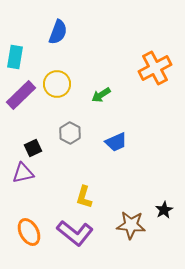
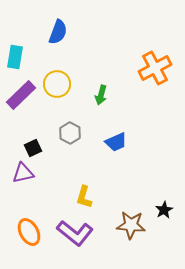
green arrow: rotated 42 degrees counterclockwise
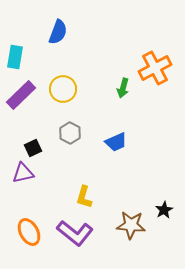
yellow circle: moved 6 px right, 5 px down
green arrow: moved 22 px right, 7 px up
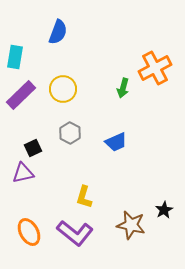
brown star: rotated 8 degrees clockwise
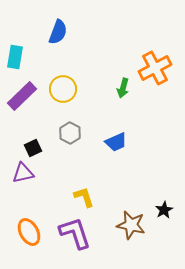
purple rectangle: moved 1 px right, 1 px down
yellow L-shape: rotated 145 degrees clockwise
purple L-shape: rotated 147 degrees counterclockwise
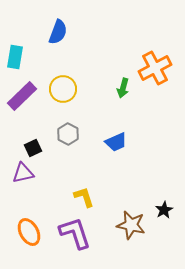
gray hexagon: moved 2 px left, 1 px down
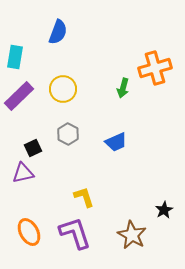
orange cross: rotated 12 degrees clockwise
purple rectangle: moved 3 px left
brown star: moved 1 px right, 10 px down; rotated 16 degrees clockwise
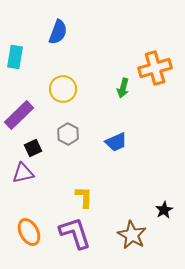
purple rectangle: moved 19 px down
yellow L-shape: rotated 20 degrees clockwise
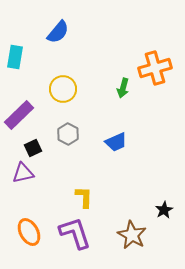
blue semicircle: rotated 20 degrees clockwise
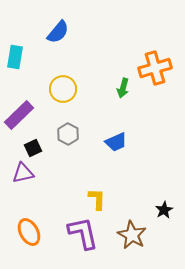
yellow L-shape: moved 13 px right, 2 px down
purple L-shape: moved 8 px right; rotated 6 degrees clockwise
